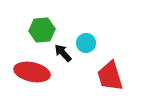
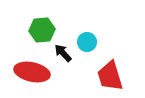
cyan circle: moved 1 px right, 1 px up
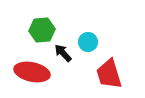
cyan circle: moved 1 px right
red trapezoid: moved 1 px left, 2 px up
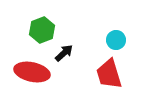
green hexagon: rotated 15 degrees counterclockwise
cyan circle: moved 28 px right, 2 px up
black arrow: moved 1 px right; rotated 90 degrees clockwise
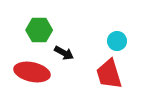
green hexagon: moved 3 px left; rotated 20 degrees clockwise
cyan circle: moved 1 px right, 1 px down
black arrow: rotated 72 degrees clockwise
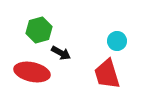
green hexagon: rotated 15 degrees counterclockwise
black arrow: moved 3 px left
red trapezoid: moved 2 px left
